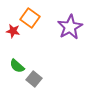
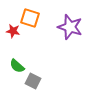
orange square: rotated 18 degrees counterclockwise
purple star: rotated 25 degrees counterclockwise
gray square: moved 1 px left, 2 px down; rotated 14 degrees counterclockwise
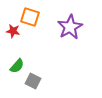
orange square: moved 1 px up
purple star: rotated 25 degrees clockwise
green semicircle: rotated 91 degrees counterclockwise
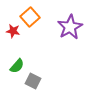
orange square: rotated 30 degrees clockwise
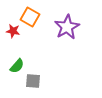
orange square: rotated 18 degrees counterclockwise
purple star: moved 3 px left
gray square: rotated 21 degrees counterclockwise
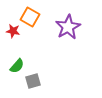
purple star: moved 1 px right
gray square: rotated 21 degrees counterclockwise
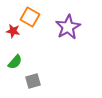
green semicircle: moved 2 px left, 4 px up
